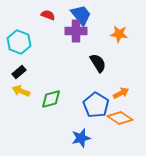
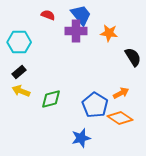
orange star: moved 10 px left, 1 px up
cyan hexagon: rotated 20 degrees counterclockwise
black semicircle: moved 35 px right, 6 px up
blue pentagon: moved 1 px left
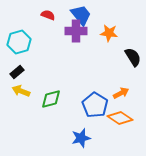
cyan hexagon: rotated 15 degrees counterclockwise
black rectangle: moved 2 px left
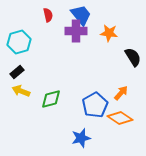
red semicircle: rotated 56 degrees clockwise
orange arrow: rotated 21 degrees counterclockwise
blue pentagon: rotated 10 degrees clockwise
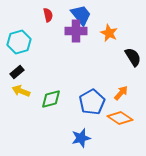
orange star: rotated 18 degrees clockwise
blue pentagon: moved 3 px left, 3 px up
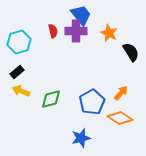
red semicircle: moved 5 px right, 16 px down
black semicircle: moved 2 px left, 5 px up
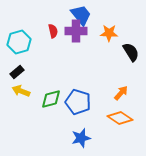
orange star: rotated 24 degrees counterclockwise
blue pentagon: moved 14 px left; rotated 25 degrees counterclockwise
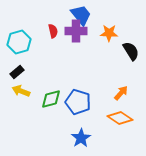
black semicircle: moved 1 px up
blue star: rotated 18 degrees counterclockwise
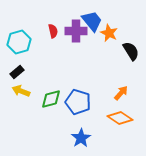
blue trapezoid: moved 11 px right, 6 px down
orange star: rotated 24 degrees clockwise
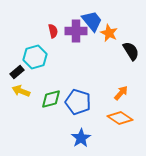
cyan hexagon: moved 16 px right, 15 px down
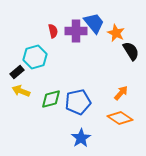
blue trapezoid: moved 2 px right, 2 px down
orange star: moved 7 px right
blue pentagon: rotated 30 degrees counterclockwise
